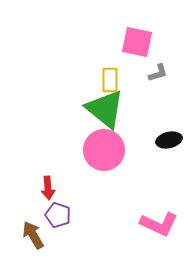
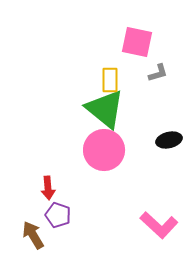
pink L-shape: moved 1 px down; rotated 18 degrees clockwise
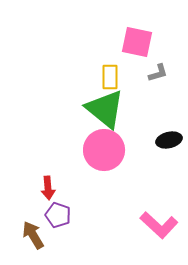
yellow rectangle: moved 3 px up
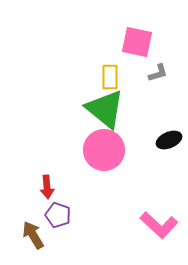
black ellipse: rotated 10 degrees counterclockwise
red arrow: moved 1 px left, 1 px up
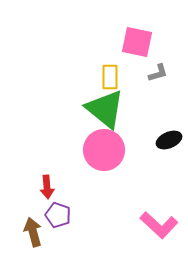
brown arrow: moved 3 px up; rotated 16 degrees clockwise
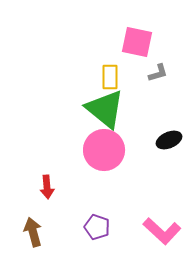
purple pentagon: moved 39 px right, 12 px down
pink L-shape: moved 3 px right, 6 px down
